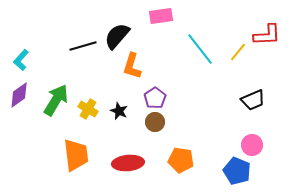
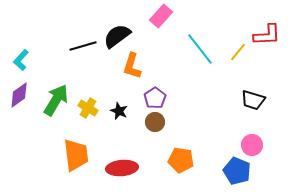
pink rectangle: rotated 40 degrees counterclockwise
black semicircle: rotated 12 degrees clockwise
black trapezoid: rotated 40 degrees clockwise
yellow cross: moved 1 px up
red ellipse: moved 6 px left, 5 px down
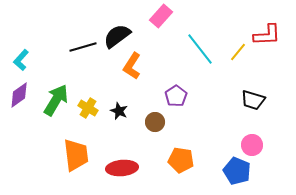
black line: moved 1 px down
orange L-shape: rotated 16 degrees clockwise
purple pentagon: moved 21 px right, 2 px up
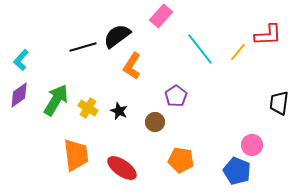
red L-shape: moved 1 px right
black trapezoid: moved 26 px right, 3 px down; rotated 80 degrees clockwise
red ellipse: rotated 40 degrees clockwise
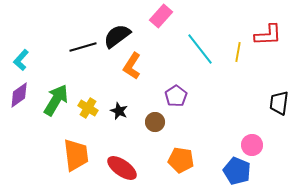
yellow line: rotated 30 degrees counterclockwise
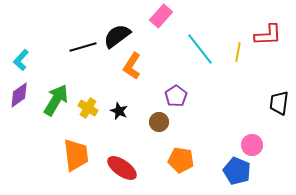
brown circle: moved 4 px right
